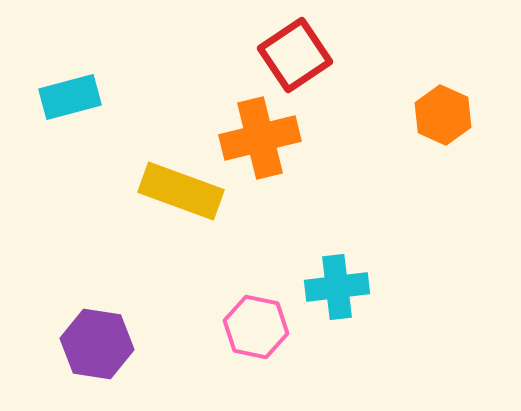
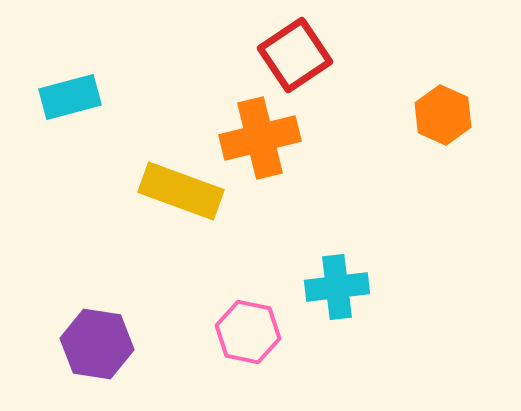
pink hexagon: moved 8 px left, 5 px down
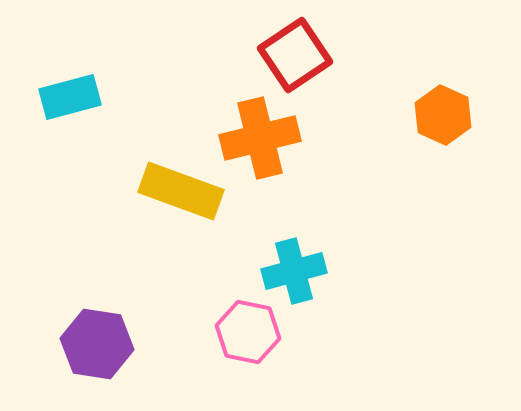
cyan cross: moved 43 px left, 16 px up; rotated 8 degrees counterclockwise
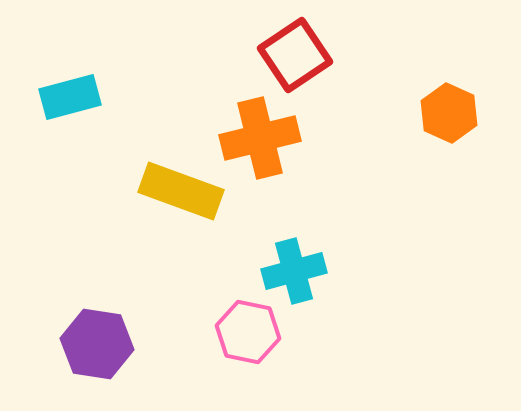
orange hexagon: moved 6 px right, 2 px up
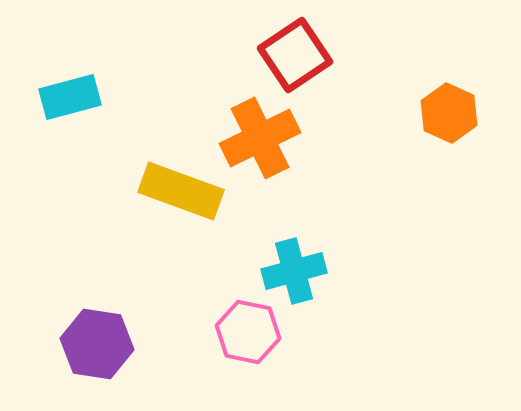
orange cross: rotated 12 degrees counterclockwise
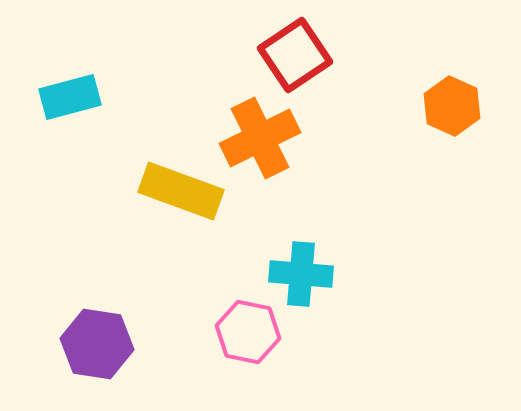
orange hexagon: moved 3 px right, 7 px up
cyan cross: moved 7 px right, 3 px down; rotated 20 degrees clockwise
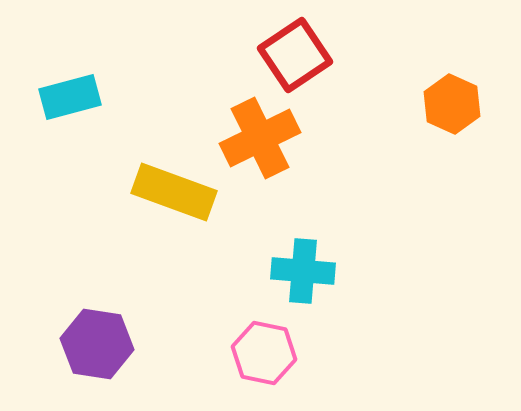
orange hexagon: moved 2 px up
yellow rectangle: moved 7 px left, 1 px down
cyan cross: moved 2 px right, 3 px up
pink hexagon: moved 16 px right, 21 px down
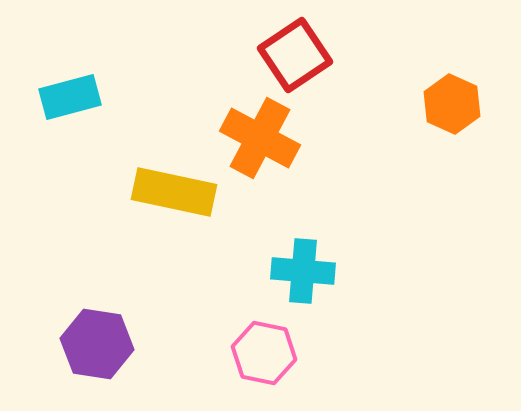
orange cross: rotated 36 degrees counterclockwise
yellow rectangle: rotated 8 degrees counterclockwise
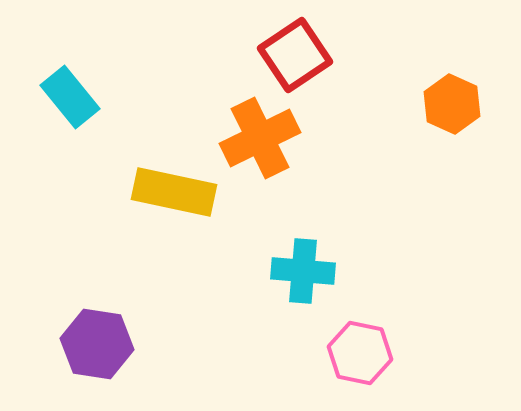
cyan rectangle: rotated 66 degrees clockwise
orange cross: rotated 36 degrees clockwise
pink hexagon: moved 96 px right
